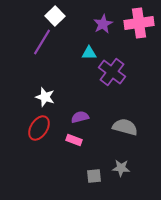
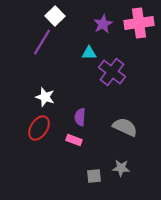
purple semicircle: rotated 72 degrees counterclockwise
gray semicircle: rotated 10 degrees clockwise
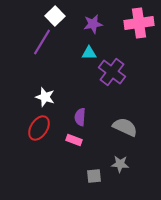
purple star: moved 10 px left; rotated 18 degrees clockwise
gray star: moved 1 px left, 4 px up
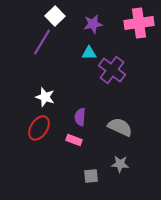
purple cross: moved 2 px up
gray semicircle: moved 5 px left
gray square: moved 3 px left
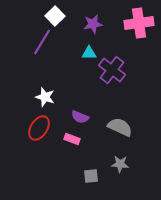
purple semicircle: rotated 72 degrees counterclockwise
pink rectangle: moved 2 px left, 1 px up
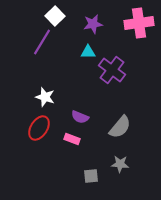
cyan triangle: moved 1 px left, 1 px up
gray semicircle: rotated 105 degrees clockwise
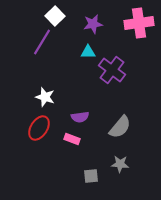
purple semicircle: rotated 30 degrees counterclockwise
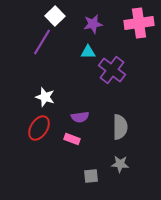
gray semicircle: rotated 40 degrees counterclockwise
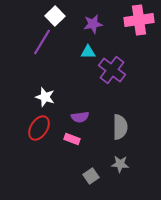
pink cross: moved 3 px up
gray square: rotated 28 degrees counterclockwise
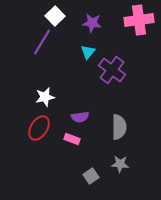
purple star: moved 1 px left, 1 px up; rotated 18 degrees clockwise
cyan triangle: rotated 49 degrees counterclockwise
white star: rotated 30 degrees counterclockwise
gray semicircle: moved 1 px left
